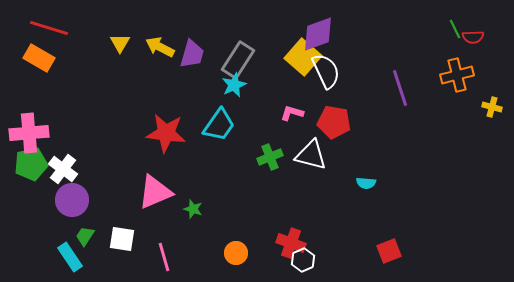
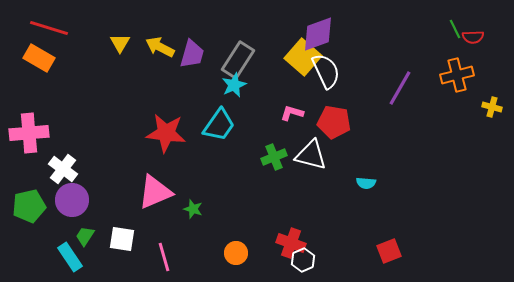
purple line: rotated 48 degrees clockwise
green cross: moved 4 px right
green pentagon: moved 2 px left, 42 px down
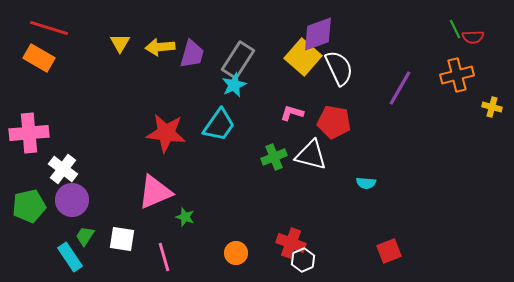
yellow arrow: rotated 32 degrees counterclockwise
white semicircle: moved 13 px right, 3 px up
green star: moved 8 px left, 8 px down
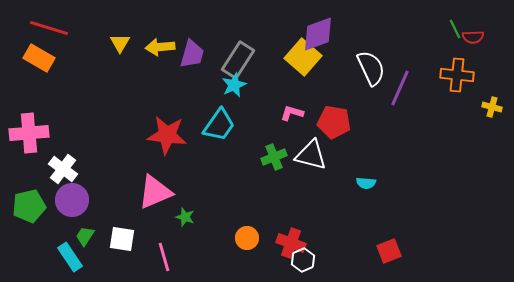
white semicircle: moved 32 px right
orange cross: rotated 20 degrees clockwise
purple line: rotated 6 degrees counterclockwise
red star: moved 1 px right, 2 px down
orange circle: moved 11 px right, 15 px up
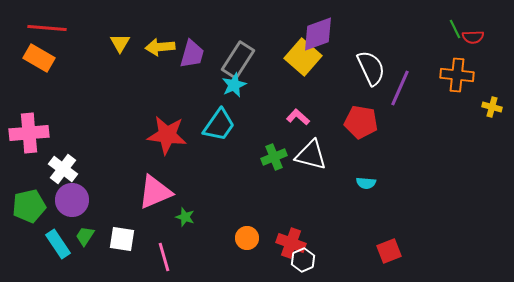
red line: moved 2 px left; rotated 12 degrees counterclockwise
pink L-shape: moved 6 px right, 4 px down; rotated 25 degrees clockwise
red pentagon: moved 27 px right
cyan rectangle: moved 12 px left, 13 px up
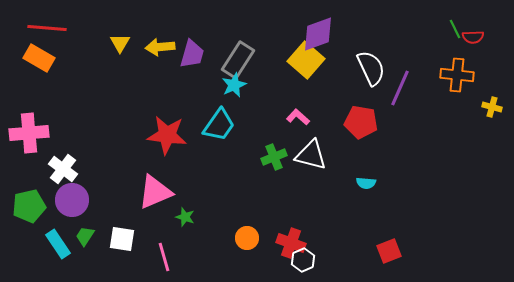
yellow square: moved 3 px right, 3 px down
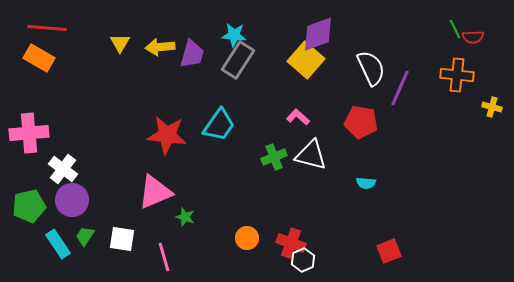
cyan star: moved 50 px up; rotated 30 degrees clockwise
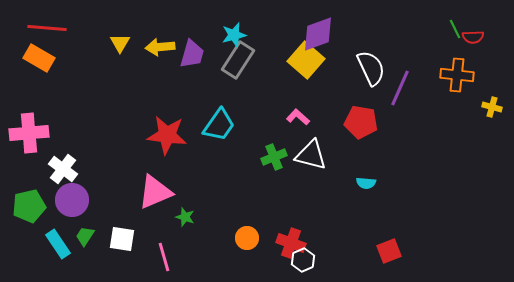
cyan star: rotated 20 degrees counterclockwise
